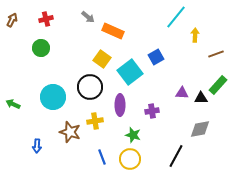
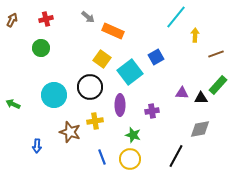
cyan circle: moved 1 px right, 2 px up
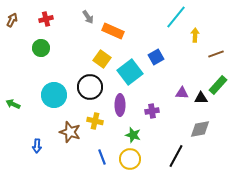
gray arrow: rotated 16 degrees clockwise
yellow cross: rotated 21 degrees clockwise
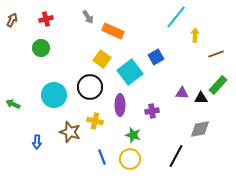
blue arrow: moved 4 px up
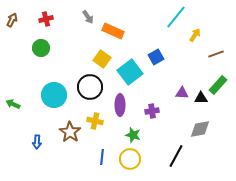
yellow arrow: rotated 32 degrees clockwise
brown star: rotated 15 degrees clockwise
blue line: rotated 28 degrees clockwise
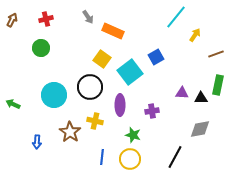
green rectangle: rotated 30 degrees counterclockwise
black line: moved 1 px left, 1 px down
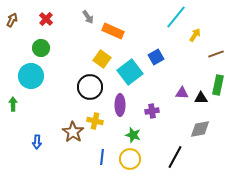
red cross: rotated 32 degrees counterclockwise
cyan circle: moved 23 px left, 19 px up
green arrow: rotated 64 degrees clockwise
brown star: moved 3 px right
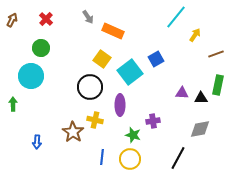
blue square: moved 2 px down
purple cross: moved 1 px right, 10 px down
yellow cross: moved 1 px up
black line: moved 3 px right, 1 px down
